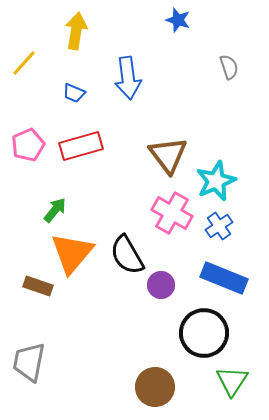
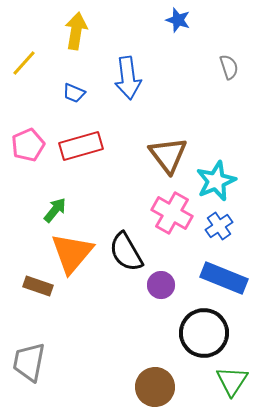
black semicircle: moved 1 px left, 3 px up
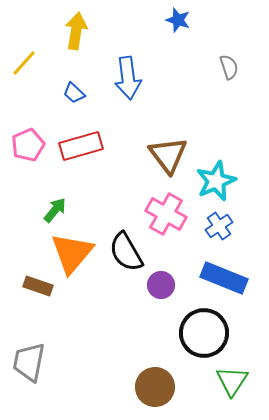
blue trapezoid: rotated 20 degrees clockwise
pink cross: moved 6 px left, 1 px down
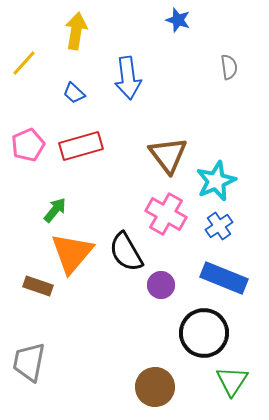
gray semicircle: rotated 10 degrees clockwise
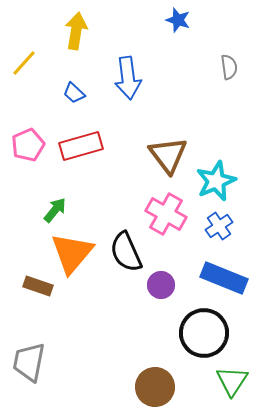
black semicircle: rotated 6 degrees clockwise
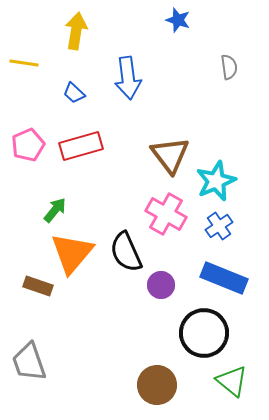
yellow line: rotated 56 degrees clockwise
brown triangle: moved 2 px right
gray trapezoid: rotated 30 degrees counterclockwise
green triangle: rotated 24 degrees counterclockwise
brown circle: moved 2 px right, 2 px up
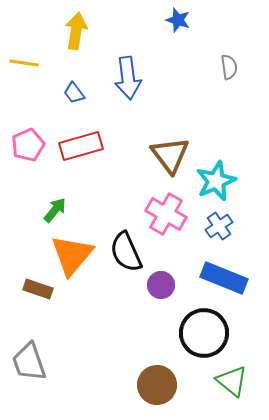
blue trapezoid: rotated 10 degrees clockwise
orange triangle: moved 2 px down
brown rectangle: moved 3 px down
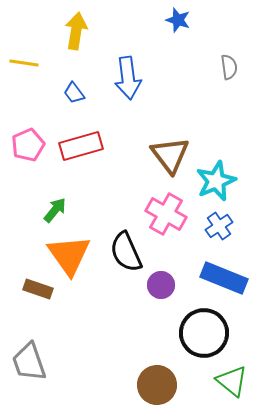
orange triangle: moved 3 px left; rotated 15 degrees counterclockwise
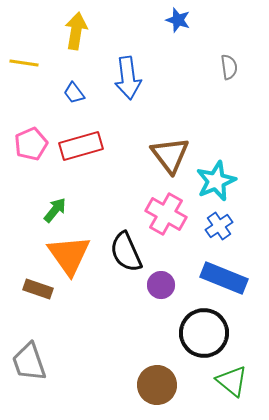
pink pentagon: moved 3 px right, 1 px up
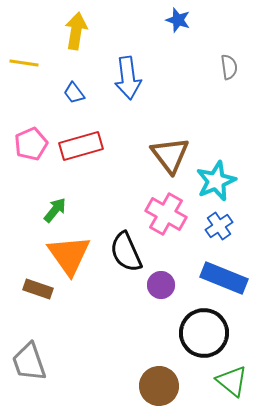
brown circle: moved 2 px right, 1 px down
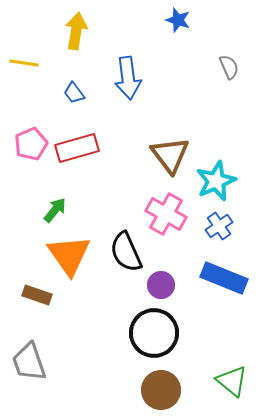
gray semicircle: rotated 15 degrees counterclockwise
red rectangle: moved 4 px left, 2 px down
brown rectangle: moved 1 px left, 6 px down
black circle: moved 50 px left
brown circle: moved 2 px right, 4 px down
